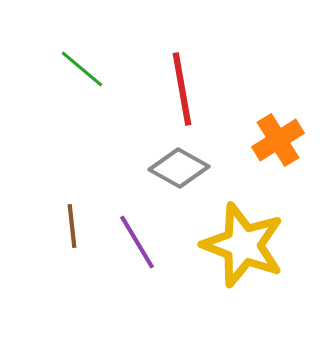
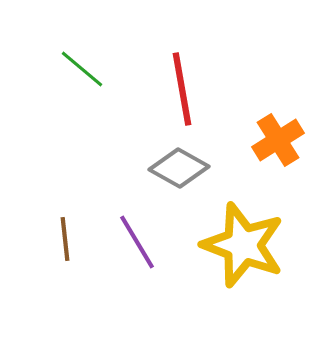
brown line: moved 7 px left, 13 px down
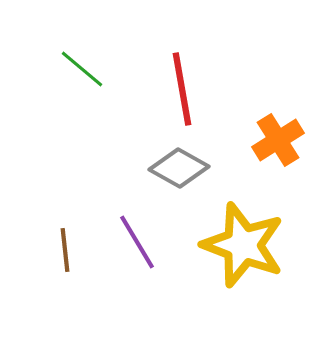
brown line: moved 11 px down
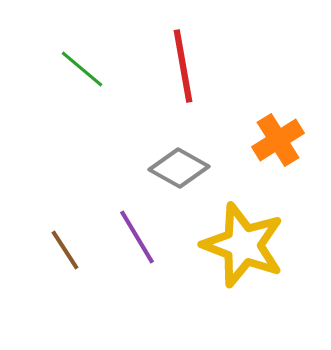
red line: moved 1 px right, 23 px up
purple line: moved 5 px up
brown line: rotated 27 degrees counterclockwise
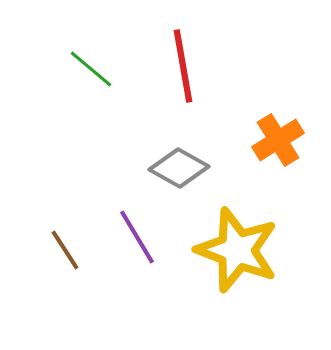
green line: moved 9 px right
yellow star: moved 6 px left, 5 px down
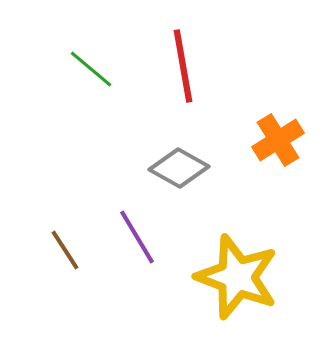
yellow star: moved 27 px down
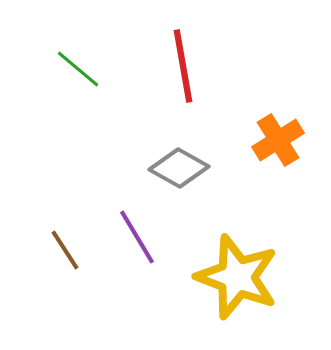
green line: moved 13 px left
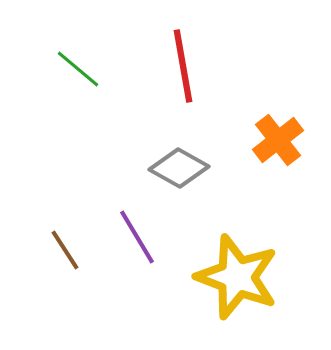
orange cross: rotated 6 degrees counterclockwise
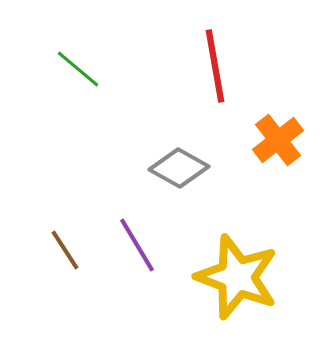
red line: moved 32 px right
purple line: moved 8 px down
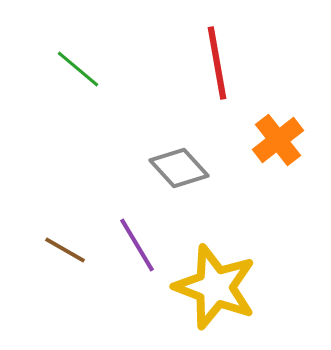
red line: moved 2 px right, 3 px up
gray diamond: rotated 18 degrees clockwise
brown line: rotated 27 degrees counterclockwise
yellow star: moved 22 px left, 10 px down
